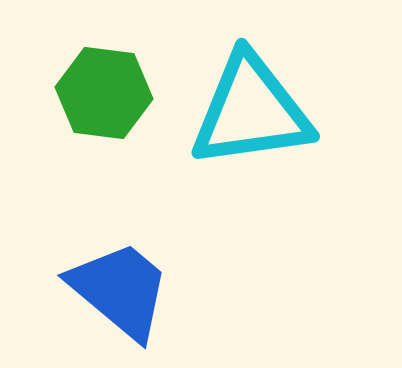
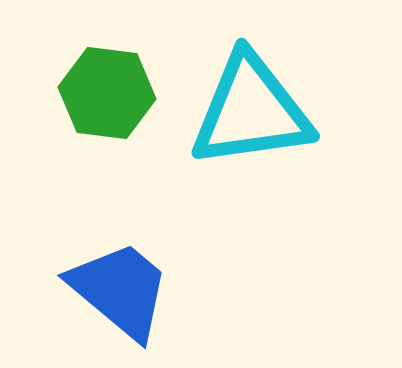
green hexagon: moved 3 px right
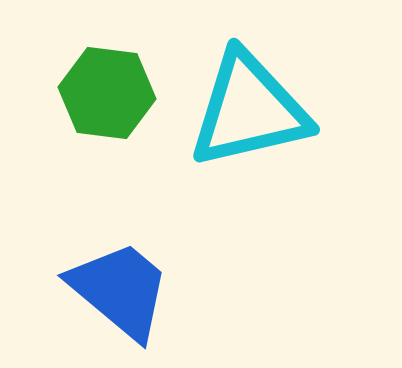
cyan triangle: moved 2 px left, 1 px up; rotated 5 degrees counterclockwise
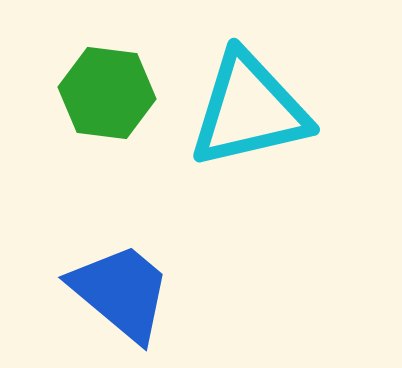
blue trapezoid: moved 1 px right, 2 px down
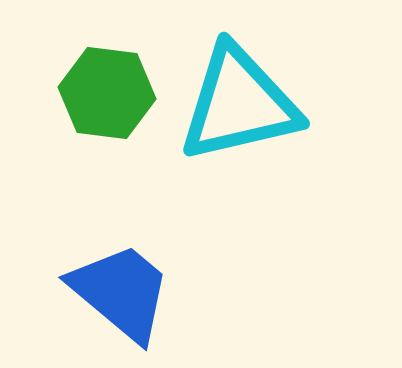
cyan triangle: moved 10 px left, 6 px up
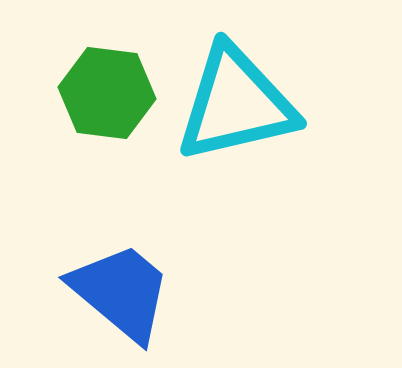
cyan triangle: moved 3 px left
